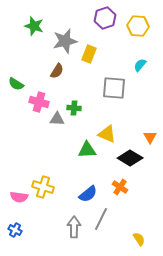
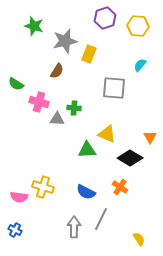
blue semicircle: moved 2 px left, 2 px up; rotated 66 degrees clockwise
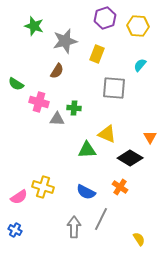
yellow rectangle: moved 8 px right
pink semicircle: rotated 42 degrees counterclockwise
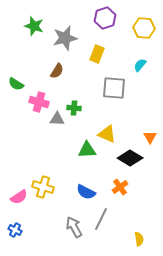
yellow hexagon: moved 6 px right, 2 px down
gray star: moved 3 px up
orange cross: rotated 21 degrees clockwise
gray arrow: rotated 30 degrees counterclockwise
yellow semicircle: rotated 24 degrees clockwise
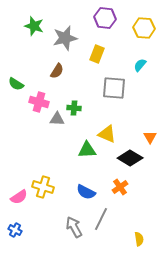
purple hexagon: rotated 25 degrees clockwise
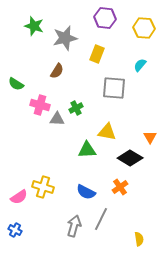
pink cross: moved 1 px right, 3 px down
green cross: moved 2 px right; rotated 32 degrees counterclockwise
yellow triangle: moved 2 px up; rotated 12 degrees counterclockwise
gray arrow: moved 1 px up; rotated 45 degrees clockwise
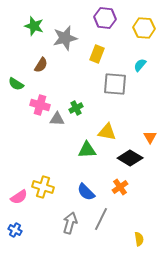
brown semicircle: moved 16 px left, 6 px up
gray square: moved 1 px right, 4 px up
blue semicircle: rotated 18 degrees clockwise
gray arrow: moved 4 px left, 3 px up
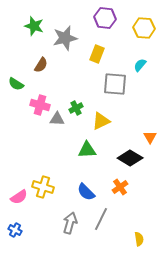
yellow triangle: moved 6 px left, 11 px up; rotated 36 degrees counterclockwise
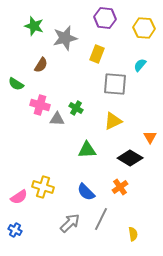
green cross: rotated 32 degrees counterclockwise
yellow triangle: moved 12 px right
gray arrow: rotated 30 degrees clockwise
yellow semicircle: moved 6 px left, 5 px up
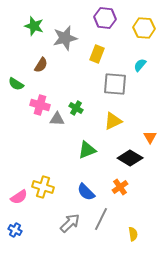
green triangle: rotated 18 degrees counterclockwise
